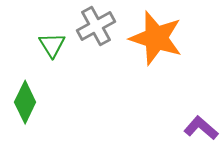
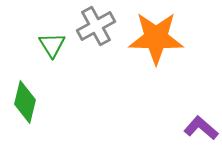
orange star: rotated 16 degrees counterclockwise
green diamond: rotated 12 degrees counterclockwise
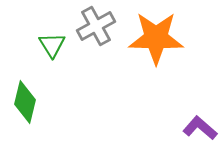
purple L-shape: moved 1 px left
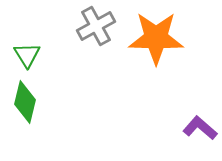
green triangle: moved 25 px left, 10 px down
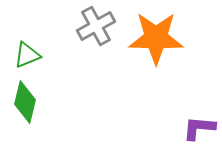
green triangle: rotated 40 degrees clockwise
purple L-shape: moved 1 px left; rotated 36 degrees counterclockwise
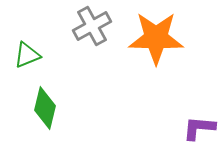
gray cross: moved 4 px left
green diamond: moved 20 px right, 6 px down
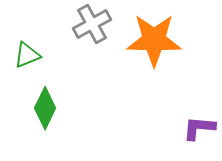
gray cross: moved 2 px up
orange star: moved 2 px left, 2 px down
green diamond: rotated 12 degrees clockwise
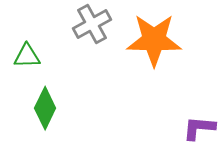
green triangle: moved 1 px down; rotated 20 degrees clockwise
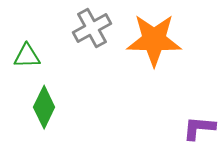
gray cross: moved 4 px down
green diamond: moved 1 px left, 1 px up
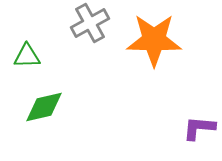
gray cross: moved 2 px left, 5 px up
green diamond: rotated 51 degrees clockwise
